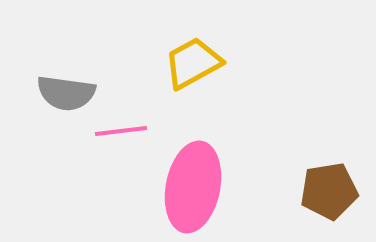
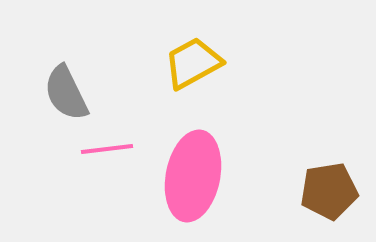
gray semicircle: rotated 56 degrees clockwise
pink line: moved 14 px left, 18 px down
pink ellipse: moved 11 px up
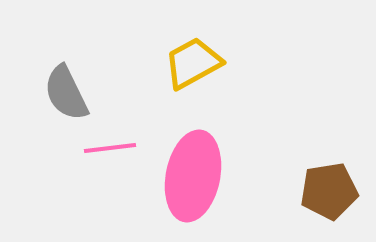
pink line: moved 3 px right, 1 px up
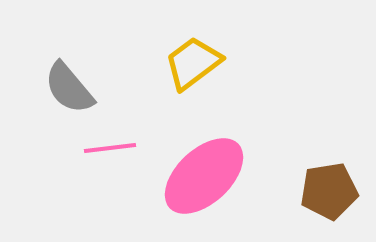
yellow trapezoid: rotated 8 degrees counterclockwise
gray semicircle: moved 3 px right, 5 px up; rotated 14 degrees counterclockwise
pink ellipse: moved 11 px right; rotated 36 degrees clockwise
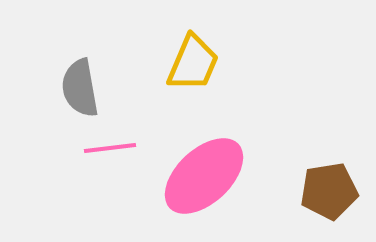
yellow trapezoid: rotated 150 degrees clockwise
gray semicircle: moved 11 px right; rotated 30 degrees clockwise
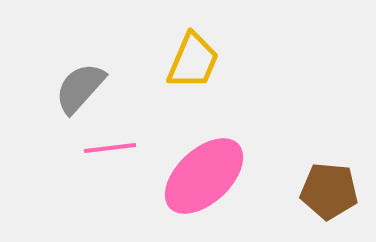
yellow trapezoid: moved 2 px up
gray semicircle: rotated 52 degrees clockwise
brown pentagon: rotated 14 degrees clockwise
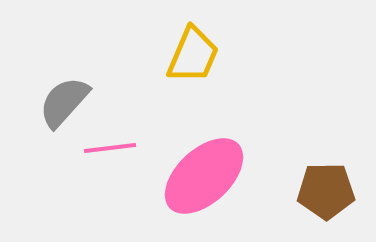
yellow trapezoid: moved 6 px up
gray semicircle: moved 16 px left, 14 px down
brown pentagon: moved 3 px left; rotated 6 degrees counterclockwise
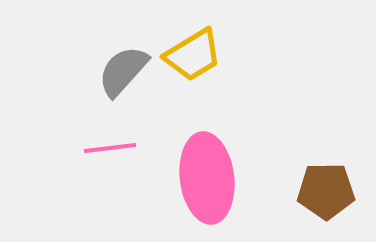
yellow trapezoid: rotated 36 degrees clockwise
gray semicircle: moved 59 px right, 31 px up
pink ellipse: moved 3 px right, 2 px down; rotated 54 degrees counterclockwise
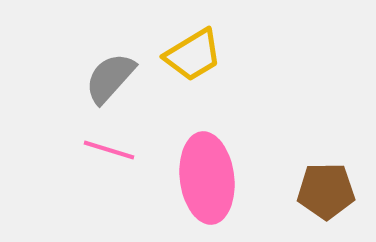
gray semicircle: moved 13 px left, 7 px down
pink line: moved 1 px left, 2 px down; rotated 24 degrees clockwise
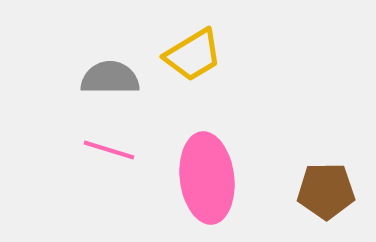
gray semicircle: rotated 48 degrees clockwise
